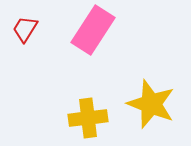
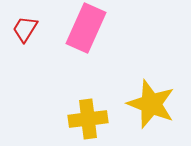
pink rectangle: moved 7 px left, 2 px up; rotated 9 degrees counterclockwise
yellow cross: moved 1 px down
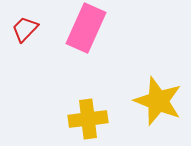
red trapezoid: rotated 12 degrees clockwise
yellow star: moved 7 px right, 3 px up
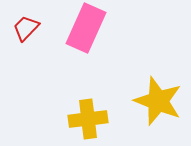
red trapezoid: moved 1 px right, 1 px up
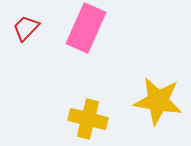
yellow star: rotated 12 degrees counterclockwise
yellow cross: rotated 21 degrees clockwise
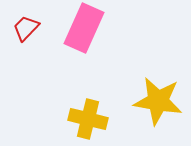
pink rectangle: moved 2 px left
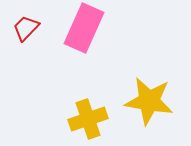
yellow star: moved 9 px left
yellow cross: rotated 33 degrees counterclockwise
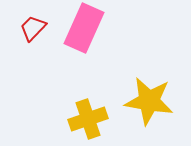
red trapezoid: moved 7 px right
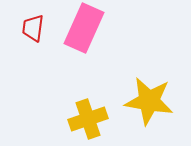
red trapezoid: rotated 36 degrees counterclockwise
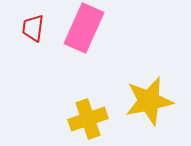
yellow star: rotated 21 degrees counterclockwise
